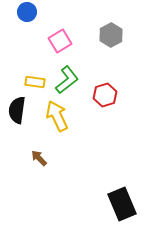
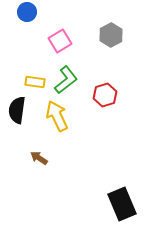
green L-shape: moved 1 px left
brown arrow: rotated 12 degrees counterclockwise
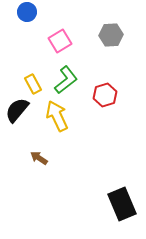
gray hexagon: rotated 25 degrees clockwise
yellow rectangle: moved 2 px left, 2 px down; rotated 54 degrees clockwise
black semicircle: rotated 32 degrees clockwise
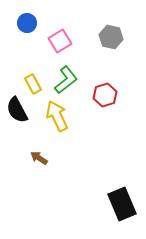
blue circle: moved 11 px down
gray hexagon: moved 2 px down; rotated 15 degrees clockwise
black semicircle: rotated 68 degrees counterclockwise
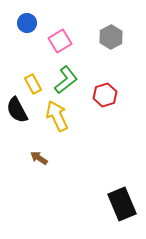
gray hexagon: rotated 20 degrees clockwise
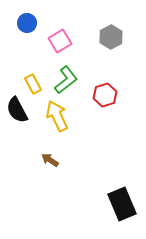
brown arrow: moved 11 px right, 2 px down
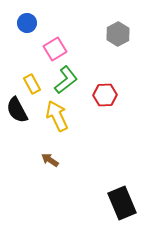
gray hexagon: moved 7 px right, 3 px up
pink square: moved 5 px left, 8 px down
yellow rectangle: moved 1 px left
red hexagon: rotated 15 degrees clockwise
black rectangle: moved 1 px up
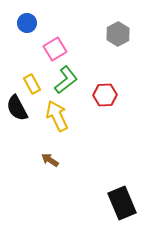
black semicircle: moved 2 px up
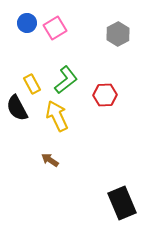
pink square: moved 21 px up
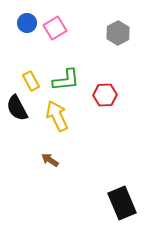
gray hexagon: moved 1 px up
green L-shape: rotated 32 degrees clockwise
yellow rectangle: moved 1 px left, 3 px up
